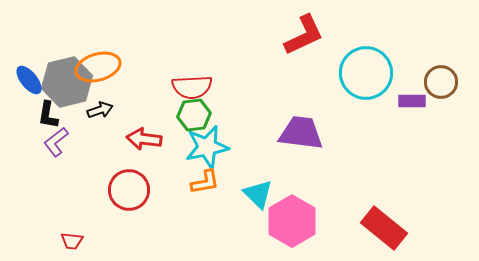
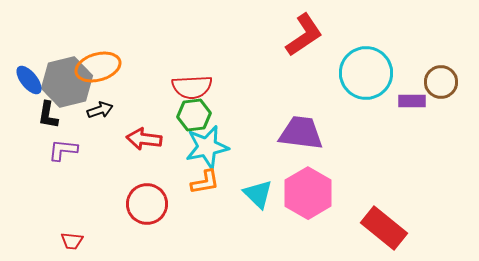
red L-shape: rotated 9 degrees counterclockwise
purple L-shape: moved 7 px right, 8 px down; rotated 44 degrees clockwise
red circle: moved 18 px right, 14 px down
pink hexagon: moved 16 px right, 28 px up
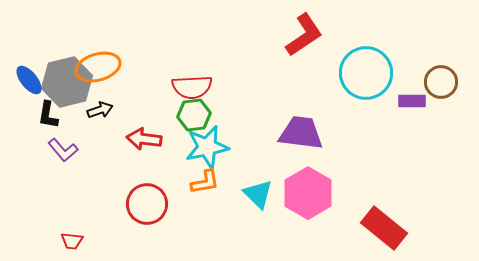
purple L-shape: rotated 136 degrees counterclockwise
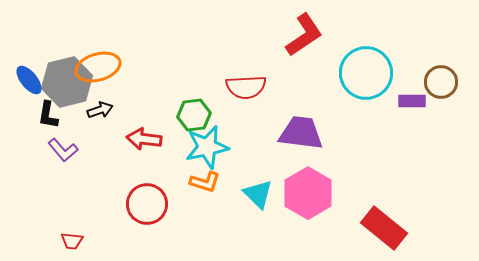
red semicircle: moved 54 px right
orange L-shape: rotated 28 degrees clockwise
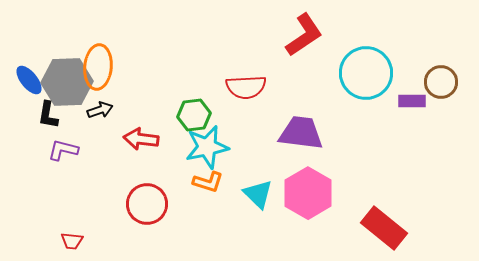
orange ellipse: rotated 69 degrees counterclockwise
gray hexagon: rotated 12 degrees clockwise
red arrow: moved 3 px left
purple L-shape: rotated 144 degrees clockwise
orange L-shape: moved 3 px right
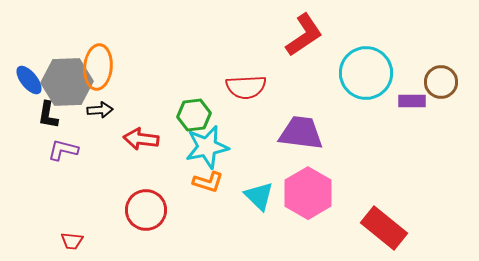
black arrow: rotated 15 degrees clockwise
cyan triangle: moved 1 px right, 2 px down
red circle: moved 1 px left, 6 px down
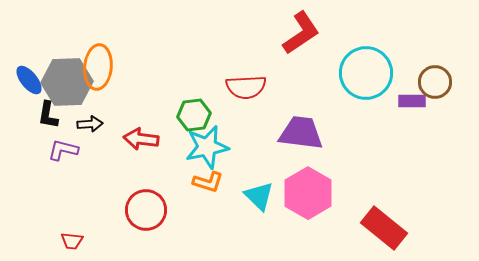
red L-shape: moved 3 px left, 2 px up
brown circle: moved 6 px left
black arrow: moved 10 px left, 14 px down
